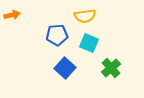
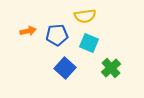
orange arrow: moved 16 px right, 16 px down
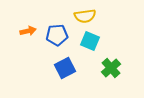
cyan square: moved 1 px right, 2 px up
blue square: rotated 20 degrees clockwise
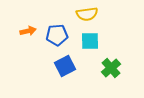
yellow semicircle: moved 2 px right, 2 px up
cyan square: rotated 24 degrees counterclockwise
blue square: moved 2 px up
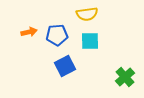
orange arrow: moved 1 px right, 1 px down
green cross: moved 14 px right, 9 px down
